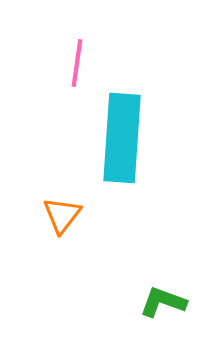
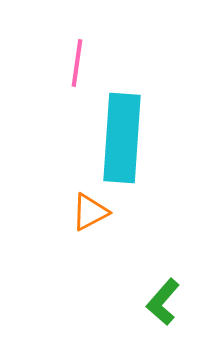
orange triangle: moved 28 px right, 3 px up; rotated 24 degrees clockwise
green L-shape: rotated 69 degrees counterclockwise
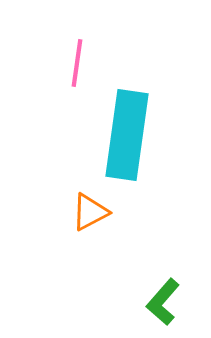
cyan rectangle: moved 5 px right, 3 px up; rotated 4 degrees clockwise
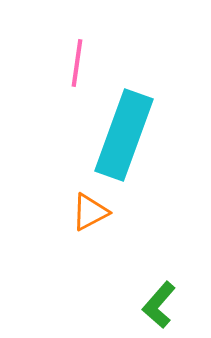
cyan rectangle: moved 3 px left; rotated 12 degrees clockwise
green L-shape: moved 4 px left, 3 px down
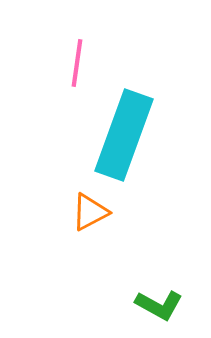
green L-shape: rotated 102 degrees counterclockwise
